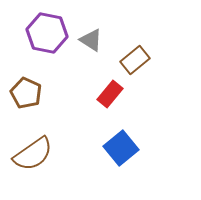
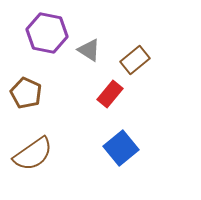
gray triangle: moved 2 px left, 10 px down
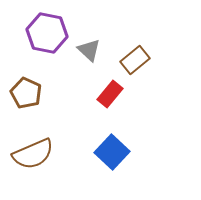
gray triangle: rotated 10 degrees clockwise
blue square: moved 9 px left, 4 px down; rotated 8 degrees counterclockwise
brown semicircle: rotated 12 degrees clockwise
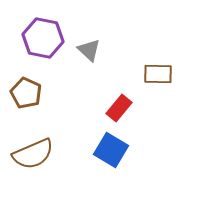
purple hexagon: moved 4 px left, 5 px down
brown rectangle: moved 23 px right, 14 px down; rotated 40 degrees clockwise
red rectangle: moved 9 px right, 14 px down
blue square: moved 1 px left, 2 px up; rotated 12 degrees counterclockwise
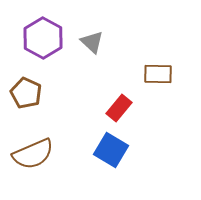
purple hexagon: rotated 18 degrees clockwise
gray triangle: moved 3 px right, 8 px up
